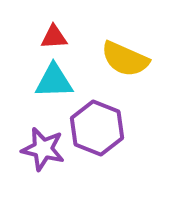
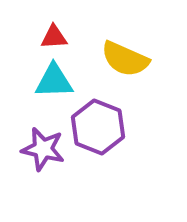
purple hexagon: moved 1 px right, 1 px up
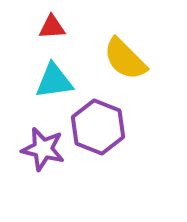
red triangle: moved 2 px left, 10 px up
yellow semicircle: rotated 21 degrees clockwise
cyan triangle: rotated 6 degrees counterclockwise
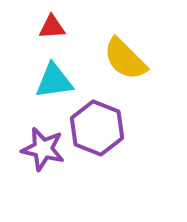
purple hexagon: moved 1 px left, 1 px down
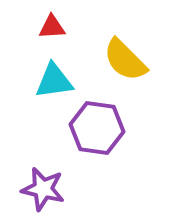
yellow semicircle: moved 1 px down
purple hexagon: rotated 14 degrees counterclockwise
purple star: moved 40 px down
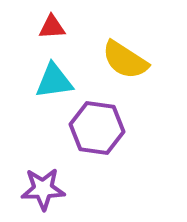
yellow semicircle: rotated 12 degrees counterclockwise
purple star: rotated 15 degrees counterclockwise
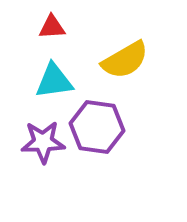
yellow semicircle: rotated 63 degrees counterclockwise
purple hexagon: moved 1 px up
purple star: moved 47 px up
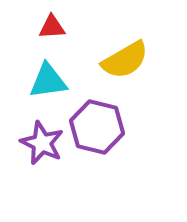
cyan triangle: moved 6 px left
purple hexagon: rotated 6 degrees clockwise
purple star: moved 1 px left, 1 px down; rotated 27 degrees clockwise
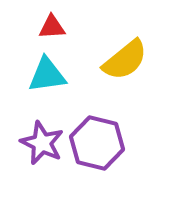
yellow semicircle: rotated 9 degrees counterclockwise
cyan triangle: moved 1 px left, 6 px up
purple hexagon: moved 16 px down
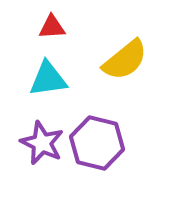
cyan triangle: moved 1 px right, 4 px down
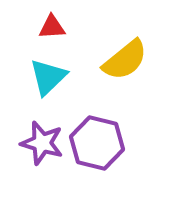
cyan triangle: moved 2 px up; rotated 36 degrees counterclockwise
purple star: rotated 9 degrees counterclockwise
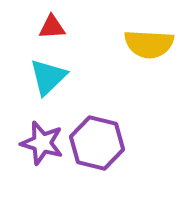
yellow semicircle: moved 24 px right, 16 px up; rotated 42 degrees clockwise
